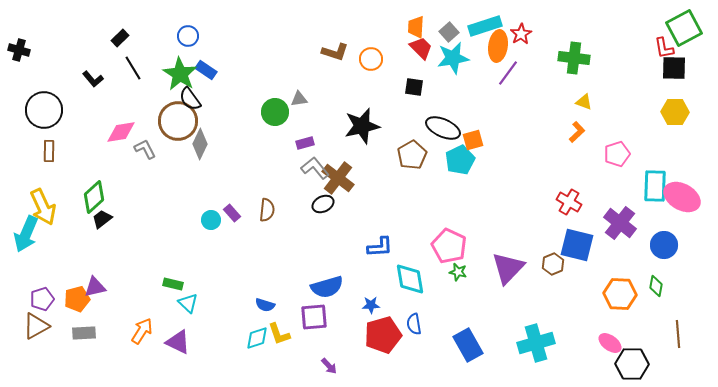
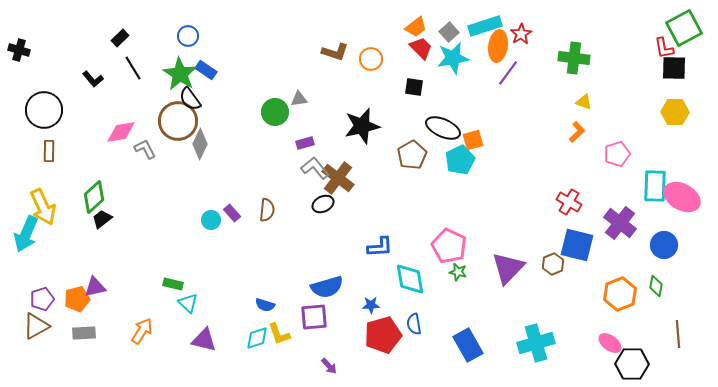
orange trapezoid at (416, 27): rotated 130 degrees counterclockwise
orange hexagon at (620, 294): rotated 24 degrees counterclockwise
purple triangle at (178, 342): moved 26 px right, 2 px up; rotated 12 degrees counterclockwise
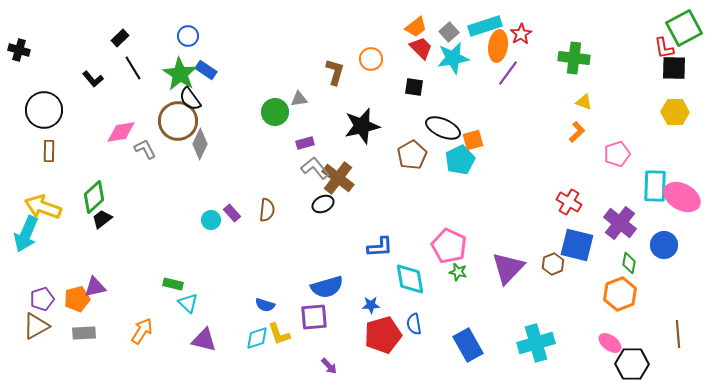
brown L-shape at (335, 52): moved 20 px down; rotated 92 degrees counterclockwise
yellow arrow at (43, 207): rotated 135 degrees clockwise
green diamond at (656, 286): moved 27 px left, 23 px up
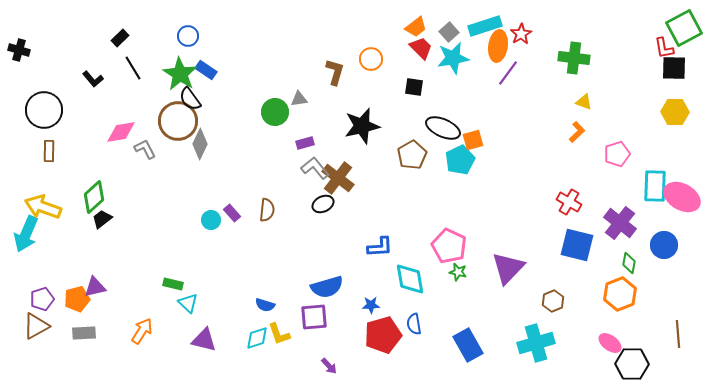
brown hexagon at (553, 264): moved 37 px down
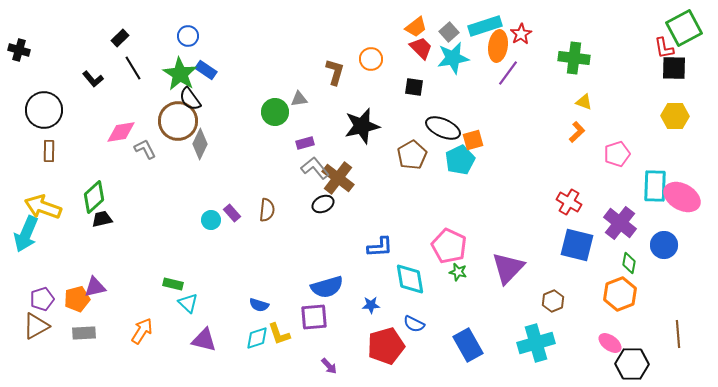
yellow hexagon at (675, 112): moved 4 px down
black trapezoid at (102, 219): rotated 25 degrees clockwise
blue semicircle at (265, 305): moved 6 px left
blue semicircle at (414, 324): rotated 55 degrees counterclockwise
red pentagon at (383, 335): moved 3 px right, 11 px down
